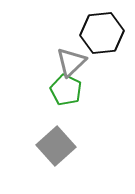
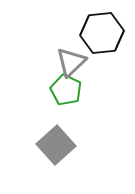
gray square: moved 1 px up
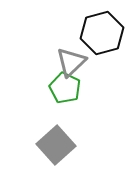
black hexagon: rotated 9 degrees counterclockwise
green pentagon: moved 1 px left, 2 px up
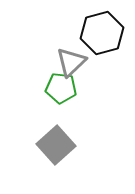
green pentagon: moved 4 px left; rotated 20 degrees counterclockwise
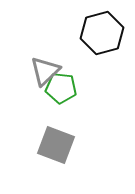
gray triangle: moved 26 px left, 9 px down
gray square: rotated 27 degrees counterclockwise
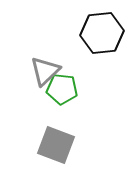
black hexagon: rotated 9 degrees clockwise
green pentagon: moved 1 px right, 1 px down
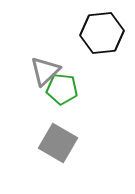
gray square: moved 2 px right, 2 px up; rotated 9 degrees clockwise
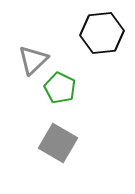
gray triangle: moved 12 px left, 11 px up
green pentagon: moved 2 px left, 1 px up; rotated 20 degrees clockwise
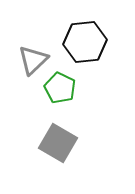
black hexagon: moved 17 px left, 9 px down
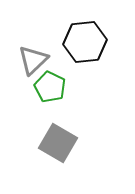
green pentagon: moved 10 px left, 1 px up
